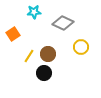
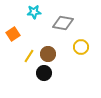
gray diamond: rotated 15 degrees counterclockwise
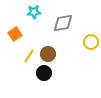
gray diamond: rotated 20 degrees counterclockwise
orange square: moved 2 px right
yellow circle: moved 10 px right, 5 px up
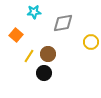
orange square: moved 1 px right, 1 px down; rotated 16 degrees counterclockwise
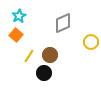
cyan star: moved 15 px left, 4 px down; rotated 24 degrees counterclockwise
gray diamond: rotated 15 degrees counterclockwise
brown circle: moved 2 px right, 1 px down
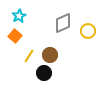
orange square: moved 1 px left, 1 px down
yellow circle: moved 3 px left, 11 px up
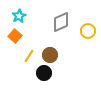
gray diamond: moved 2 px left, 1 px up
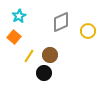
orange square: moved 1 px left, 1 px down
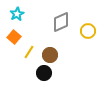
cyan star: moved 2 px left, 2 px up
yellow line: moved 4 px up
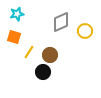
cyan star: rotated 16 degrees clockwise
yellow circle: moved 3 px left
orange square: rotated 24 degrees counterclockwise
black circle: moved 1 px left, 1 px up
